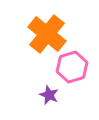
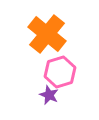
pink hexagon: moved 12 px left, 5 px down
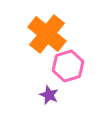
pink hexagon: moved 8 px right, 6 px up
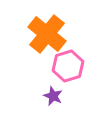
purple star: moved 4 px right, 1 px down
